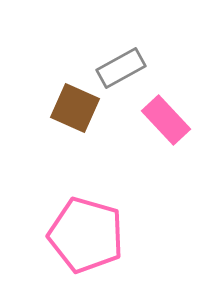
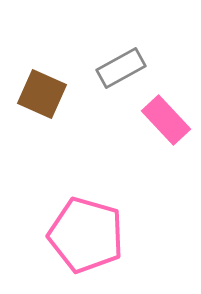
brown square: moved 33 px left, 14 px up
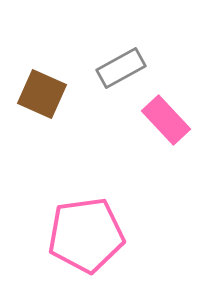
pink pentagon: rotated 24 degrees counterclockwise
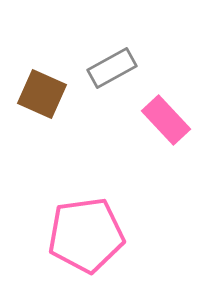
gray rectangle: moved 9 px left
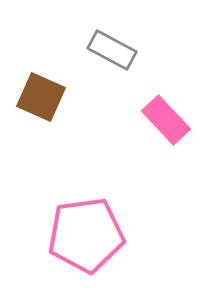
gray rectangle: moved 18 px up; rotated 57 degrees clockwise
brown square: moved 1 px left, 3 px down
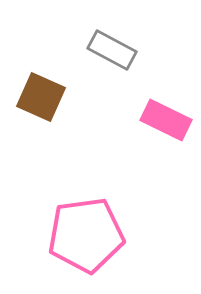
pink rectangle: rotated 21 degrees counterclockwise
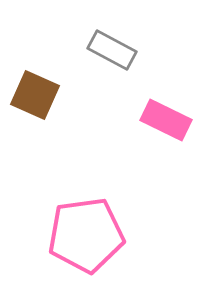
brown square: moved 6 px left, 2 px up
